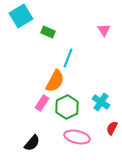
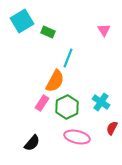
cyan square: moved 1 px right, 5 px down
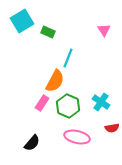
green hexagon: moved 1 px right, 1 px up; rotated 10 degrees counterclockwise
red semicircle: rotated 128 degrees counterclockwise
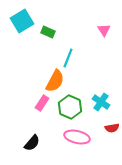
green hexagon: moved 2 px right, 1 px down
